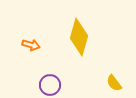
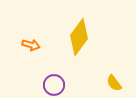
yellow diamond: rotated 21 degrees clockwise
purple circle: moved 4 px right
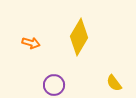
yellow diamond: rotated 6 degrees counterclockwise
orange arrow: moved 2 px up
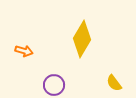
yellow diamond: moved 3 px right, 2 px down
orange arrow: moved 7 px left, 8 px down
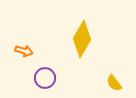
purple circle: moved 9 px left, 7 px up
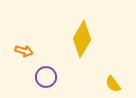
purple circle: moved 1 px right, 1 px up
yellow semicircle: moved 1 px left, 1 px down
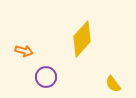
yellow diamond: rotated 12 degrees clockwise
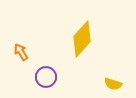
orange arrow: moved 3 px left, 1 px down; rotated 138 degrees counterclockwise
yellow semicircle: rotated 36 degrees counterclockwise
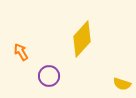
purple circle: moved 3 px right, 1 px up
yellow semicircle: moved 9 px right
